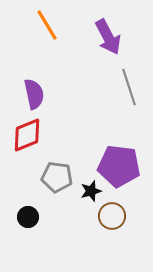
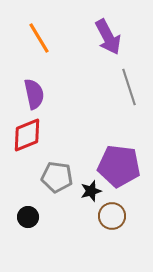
orange line: moved 8 px left, 13 px down
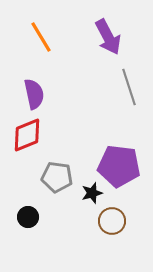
orange line: moved 2 px right, 1 px up
black star: moved 1 px right, 2 px down
brown circle: moved 5 px down
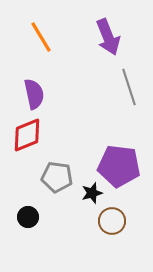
purple arrow: rotated 6 degrees clockwise
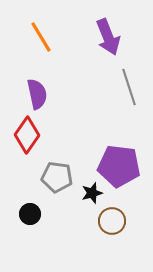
purple semicircle: moved 3 px right
red diamond: rotated 33 degrees counterclockwise
black circle: moved 2 px right, 3 px up
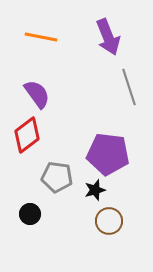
orange line: rotated 48 degrees counterclockwise
purple semicircle: rotated 24 degrees counterclockwise
red diamond: rotated 18 degrees clockwise
purple pentagon: moved 11 px left, 12 px up
black star: moved 3 px right, 3 px up
brown circle: moved 3 px left
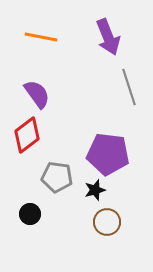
brown circle: moved 2 px left, 1 px down
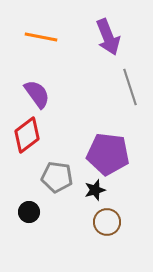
gray line: moved 1 px right
black circle: moved 1 px left, 2 px up
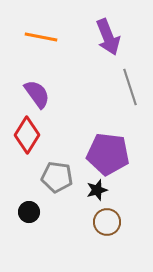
red diamond: rotated 21 degrees counterclockwise
black star: moved 2 px right
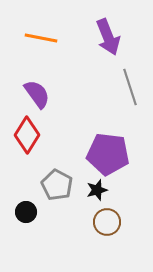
orange line: moved 1 px down
gray pentagon: moved 8 px down; rotated 20 degrees clockwise
black circle: moved 3 px left
